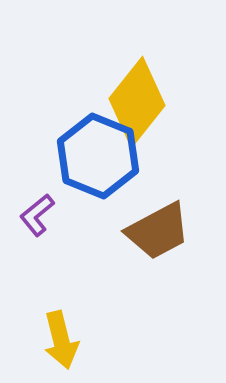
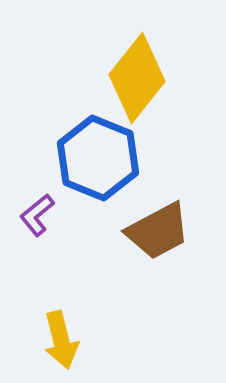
yellow diamond: moved 24 px up
blue hexagon: moved 2 px down
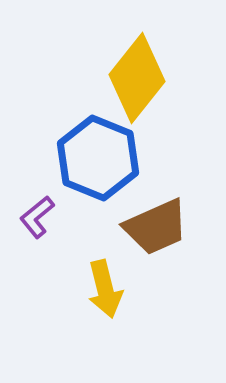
purple L-shape: moved 2 px down
brown trapezoid: moved 2 px left, 4 px up; rotated 4 degrees clockwise
yellow arrow: moved 44 px right, 51 px up
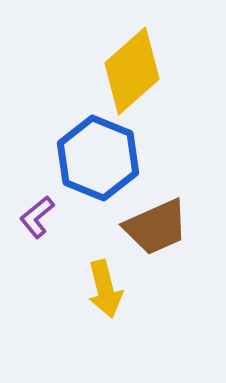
yellow diamond: moved 5 px left, 7 px up; rotated 10 degrees clockwise
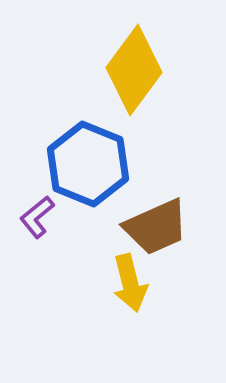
yellow diamond: moved 2 px right, 1 px up; rotated 12 degrees counterclockwise
blue hexagon: moved 10 px left, 6 px down
yellow arrow: moved 25 px right, 6 px up
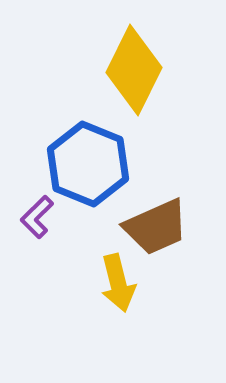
yellow diamond: rotated 10 degrees counterclockwise
purple L-shape: rotated 6 degrees counterclockwise
yellow arrow: moved 12 px left
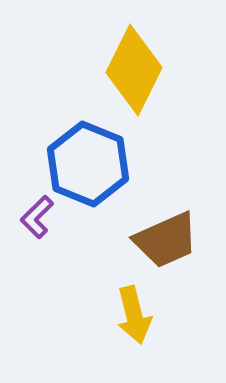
brown trapezoid: moved 10 px right, 13 px down
yellow arrow: moved 16 px right, 32 px down
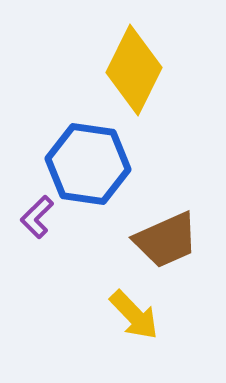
blue hexagon: rotated 14 degrees counterclockwise
yellow arrow: rotated 30 degrees counterclockwise
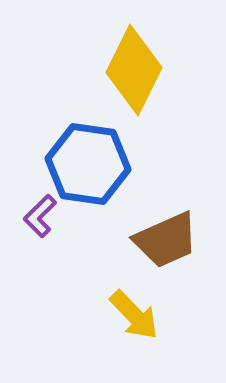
purple L-shape: moved 3 px right, 1 px up
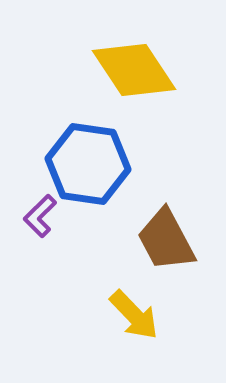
yellow diamond: rotated 60 degrees counterclockwise
brown trapezoid: rotated 86 degrees clockwise
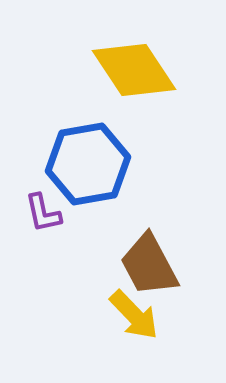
blue hexagon: rotated 18 degrees counterclockwise
purple L-shape: moved 3 px right, 3 px up; rotated 57 degrees counterclockwise
brown trapezoid: moved 17 px left, 25 px down
